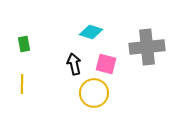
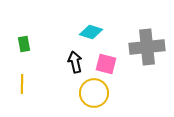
black arrow: moved 1 px right, 2 px up
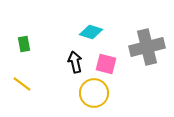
gray cross: rotated 8 degrees counterclockwise
yellow line: rotated 54 degrees counterclockwise
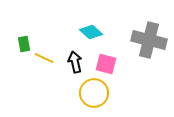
cyan diamond: rotated 25 degrees clockwise
gray cross: moved 2 px right, 7 px up; rotated 28 degrees clockwise
yellow line: moved 22 px right, 26 px up; rotated 12 degrees counterclockwise
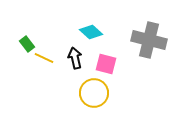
green rectangle: moved 3 px right; rotated 28 degrees counterclockwise
black arrow: moved 4 px up
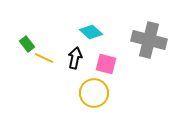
black arrow: rotated 25 degrees clockwise
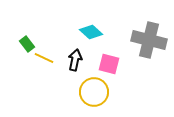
black arrow: moved 2 px down
pink square: moved 3 px right
yellow circle: moved 1 px up
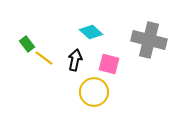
yellow line: rotated 12 degrees clockwise
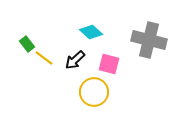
black arrow: rotated 145 degrees counterclockwise
